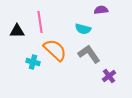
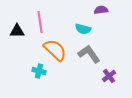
cyan cross: moved 6 px right, 9 px down
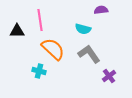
pink line: moved 2 px up
orange semicircle: moved 2 px left, 1 px up
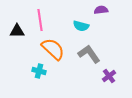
cyan semicircle: moved 2 px left, 3 px up
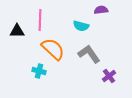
pink line: rotated 10 degrees clockwise
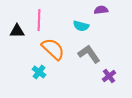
pink line: moved 1 px left
cyan cross: moved 1 px down; rotated 24 degrees clockwise
